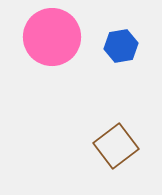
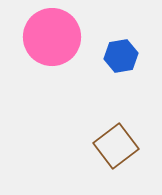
blue hexagon: moved 10 px down
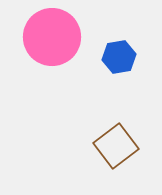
blue hexagon: moved 2 px left, 1 px down
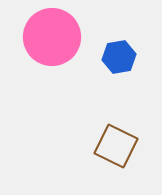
brown square: rotated 27 degrees counterclockwise
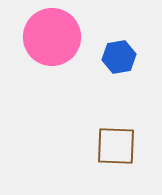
brown square: rotated 24 degrees counterclockwise
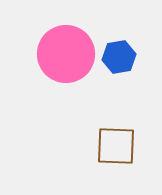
pink circle: moved 14 px right, 17 px down
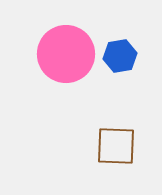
blue hexagon: moved 1 px right, 1 px up
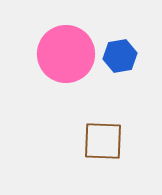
brown square: moved 13 px left, 5 px up
